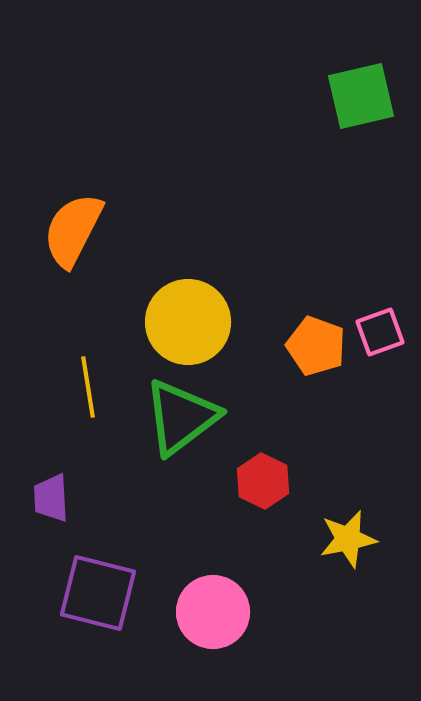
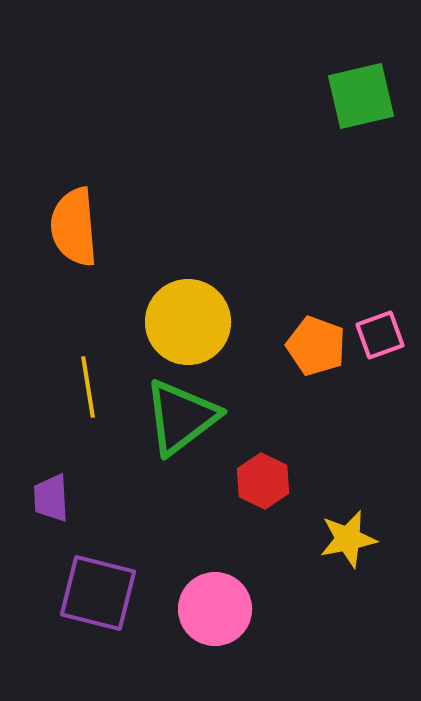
orange semicircle: moved 1 px right, 3 px up; rotated 32 degrees counterclockwise
pink square: moved 3 px down
pink circle: moved 2 px right, 3 px up
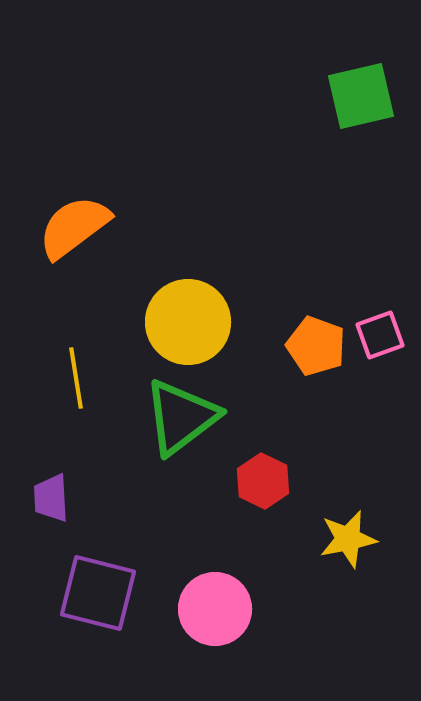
orange semicircle: rotated 58 degrees clockwise
yellow line: moved 12 px left, 9 px up
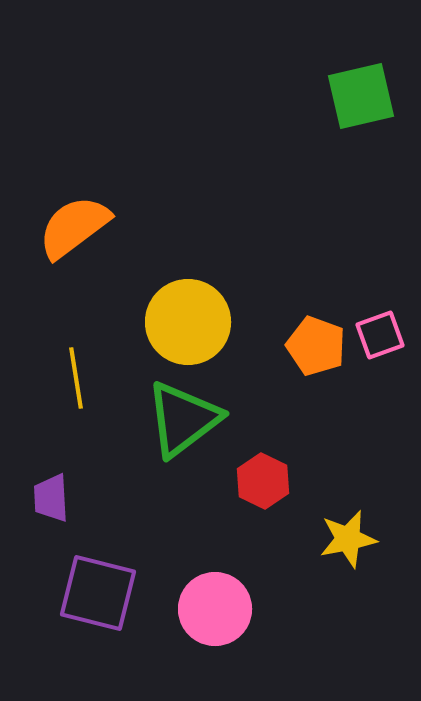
green triangle: moved 2 px right, 2 px down
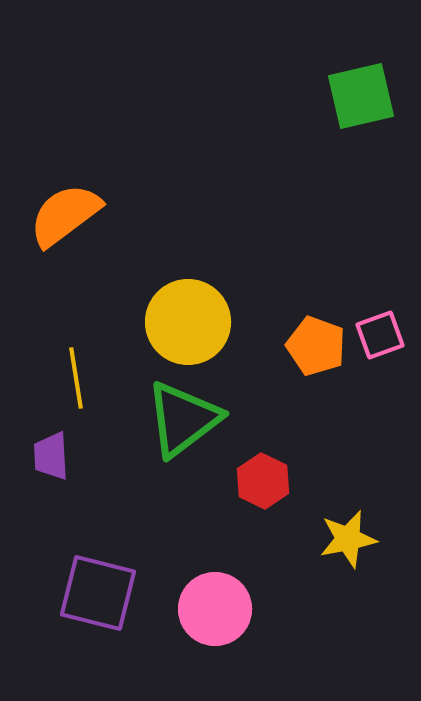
orange semicircle: moved 9 px left, 12 px up
purple trapezoid: moved 42 px up
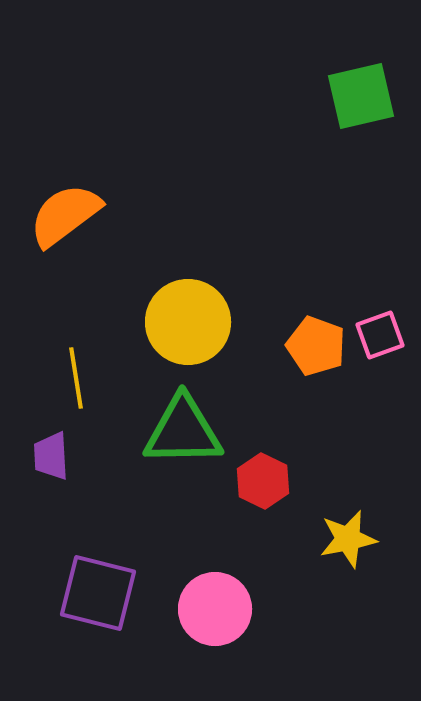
green triangle: moved 12 px down; rotated 36 degrees clockwise
